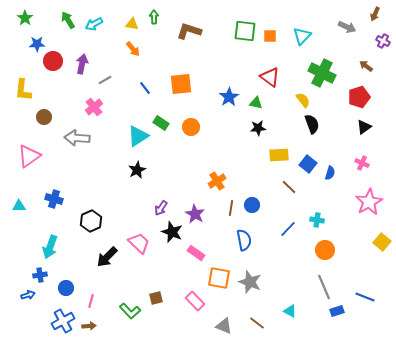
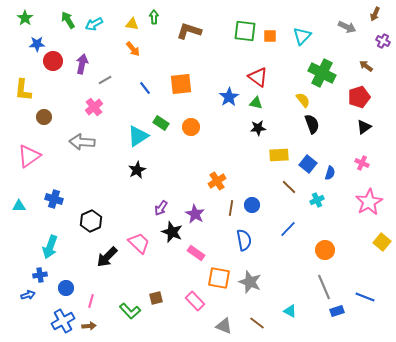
red triangle at (270, 77): moved 12 px left
gray arrow at (77, 138): moved 5 px right, 4 px down
cyan cross at (317, 220): moved 20 px up; rotated 32 degrees counterclockwise
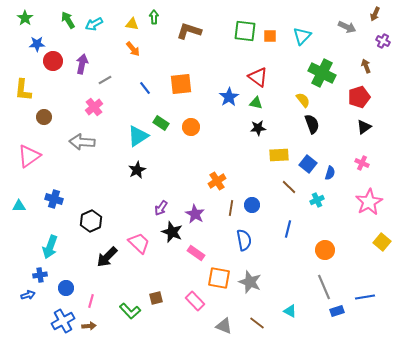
brown arrow at (366, 66): rotated 32 degrees clockwise
blue line at (288, 229): rotated 30 degrees counterclockwise
blue line at (365, 297): rotated 30 degrees counterclockwise
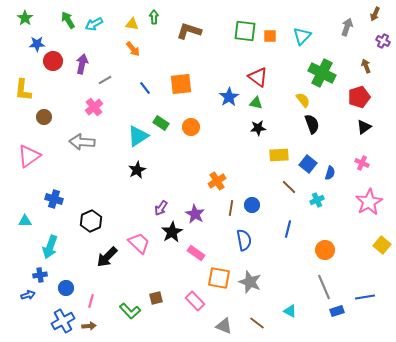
gray arrow at (347, 27): rotated 96 degrees counterclockwise
cyan triangle at (19, 206): moved 6 px right, 15 px down
black star at (172, 232): rotated 20 degrees clockwise
yellow square at (382, 242): moved 3 px down
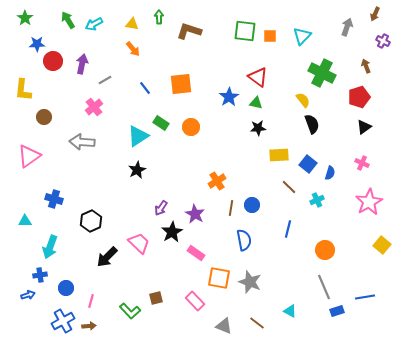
green arrow at (154, 17): moved 5 px right
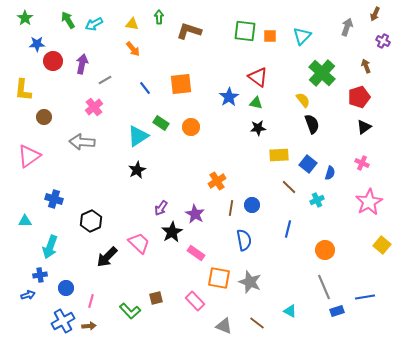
green cross at (322, 73): rotated 16 degrees clockwise
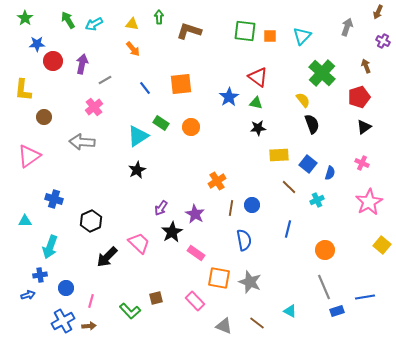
brown arrow at (375, 14): moved 3 px right, 2 px up
